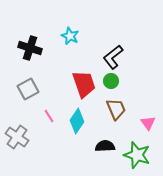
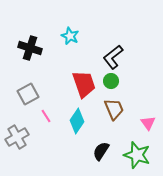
gray square: moved 5 px down
brown trapezoid: moved 2 px left
pink line: moved 3 px left
gray cross: rotated 25 degrees clockwise
black semicircle: moved 4 px left, 5 px down; rotated 54 degrees counterclockwise
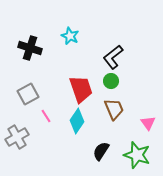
red trapezoid: moved 3 px left, 5 px down
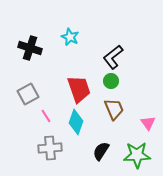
cyan star: moved 1 px down
red trapezoid: moved 2 px left
cyan diamond: moved 1 px left, 1 px down; rotated 15 degrees counterclockwise
gray cross: moved 33 px right, 11 px down; rotated 25 degrees clockwise
green star: rotated 20 degrees counterclockwise
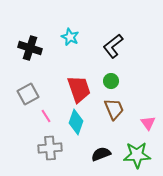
black L-shape: moved 11 px up
black semicircle: moved 3 px down; rotated 36 degrees clockwise
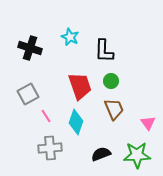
black L-shape: moved 9 px left, 5 px down; rotated 50 degrees counterclockwise
red trapezoid: moved 1 px right, 3 px up
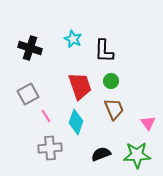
cyan star: moved 3 px right, 2 px down
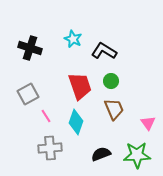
black L-shape: rotated 120 degrees clockwise
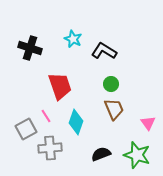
green circle: moved 3 px down
red trapezoid: moved 20 px left
gray square: moved 2 px left, 35 px down
green star: rotated 20 degrees clockwise
